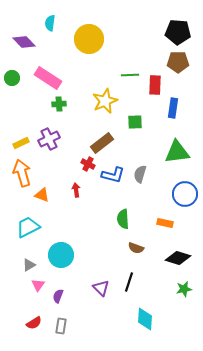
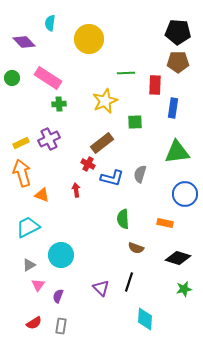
green line: moved 4 px left, 2 px up
blue L-shape: moved 1 px left, 3 px down
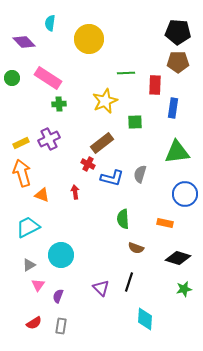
red arrow: moved 1 px left, 2 px down
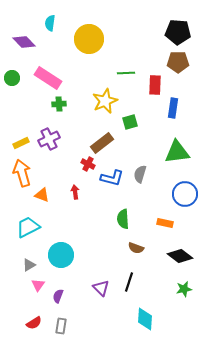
green square: moved 5 px left; rotated 14 degrees counterclockwise
black diamond: moved 2 px right, 2 px up; rotated 20 degrees clockwise
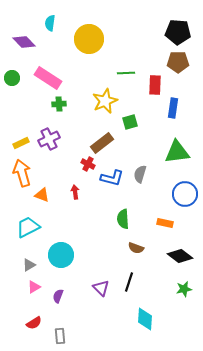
pink triangle: moved 4 px left, 2 px down; rotated 24 degrees clockwise
gray rectangle: moved 1 px left, 10 px down; rotated 14 degrees counterclockwise
